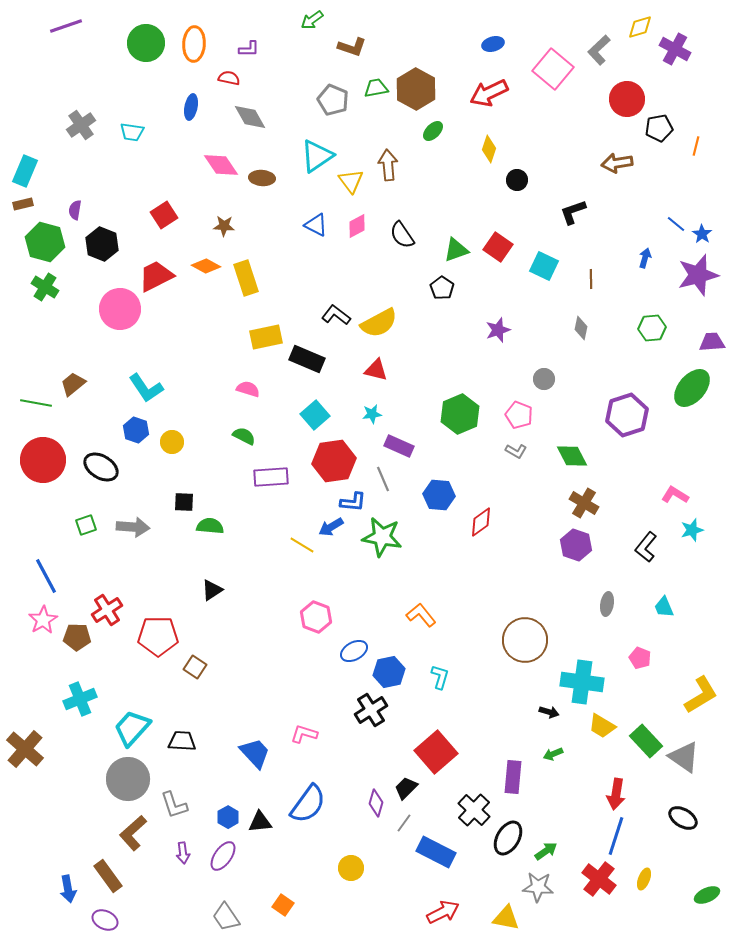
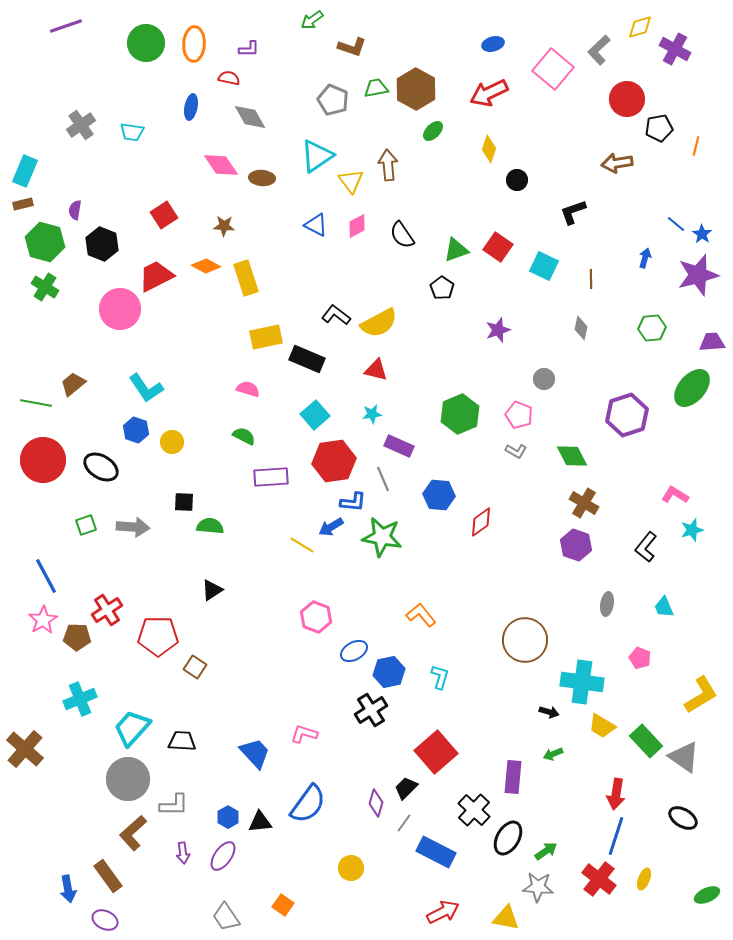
gray L-shape at (174, 805): rotated 72 degrees counterclockwise
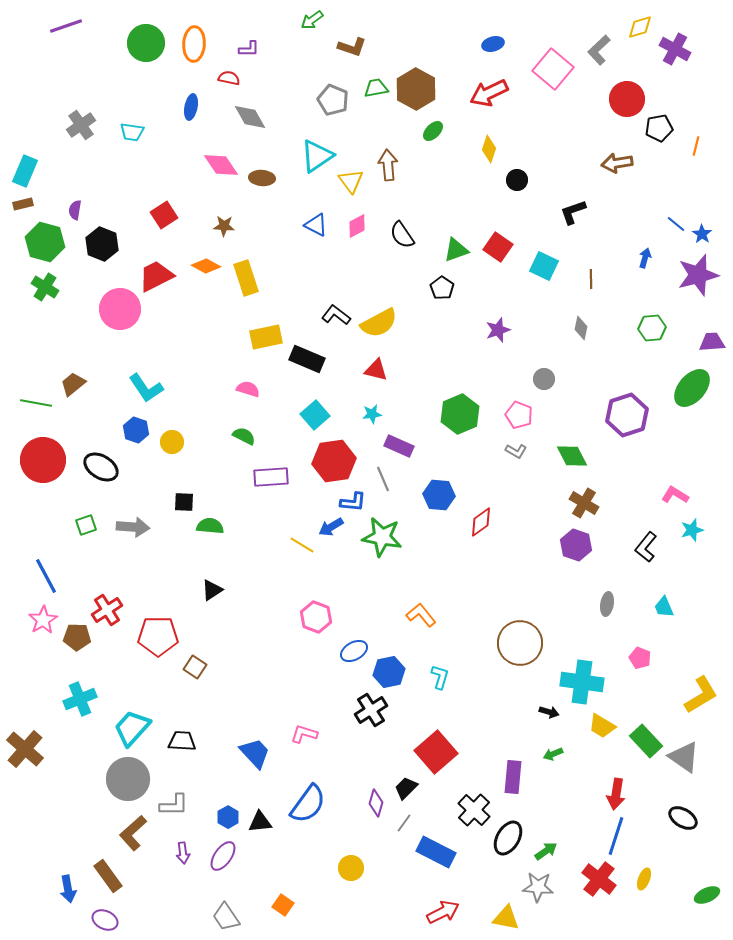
brown circle at (525, 640): moved 5 px left, 3 px down
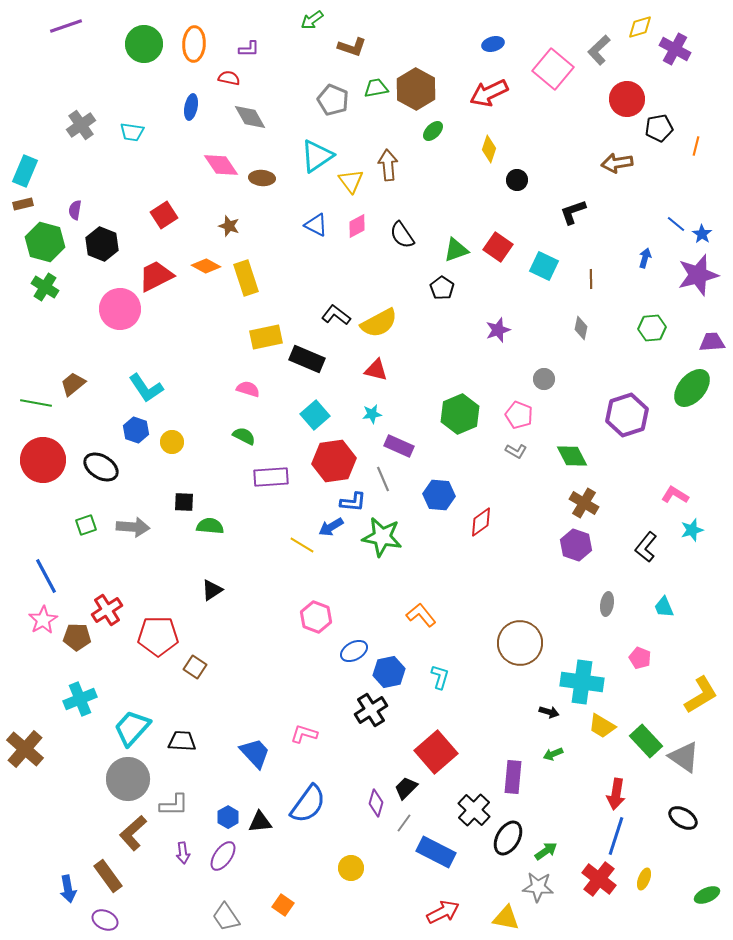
green circle at (146, 43): moved 2 px left, 1 px down
brown star at (224, 226): moved 5 px right; rotated 15 degrees clockwise
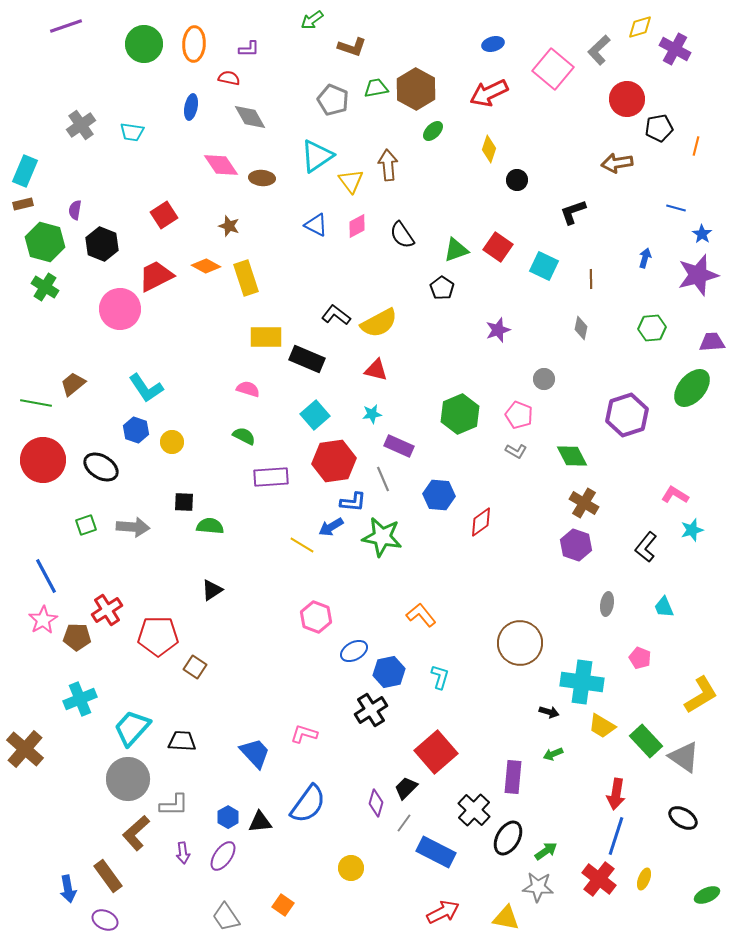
blue line at (676, 224): moved 16 px up; rotated 24 degrees counterclockwise
yellow rectangle at (266, 337): rotated 12 degrees clockwise
brown L-shape at (133, 833): moved 3 px right
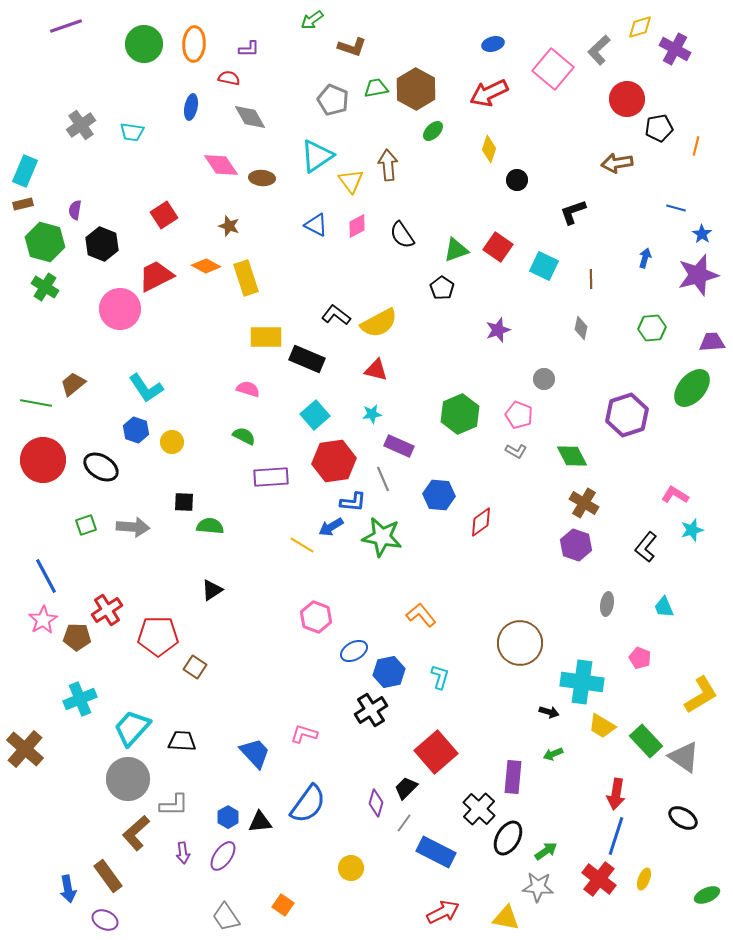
black cross at (474, 810): moved 5 px right, 1 px up
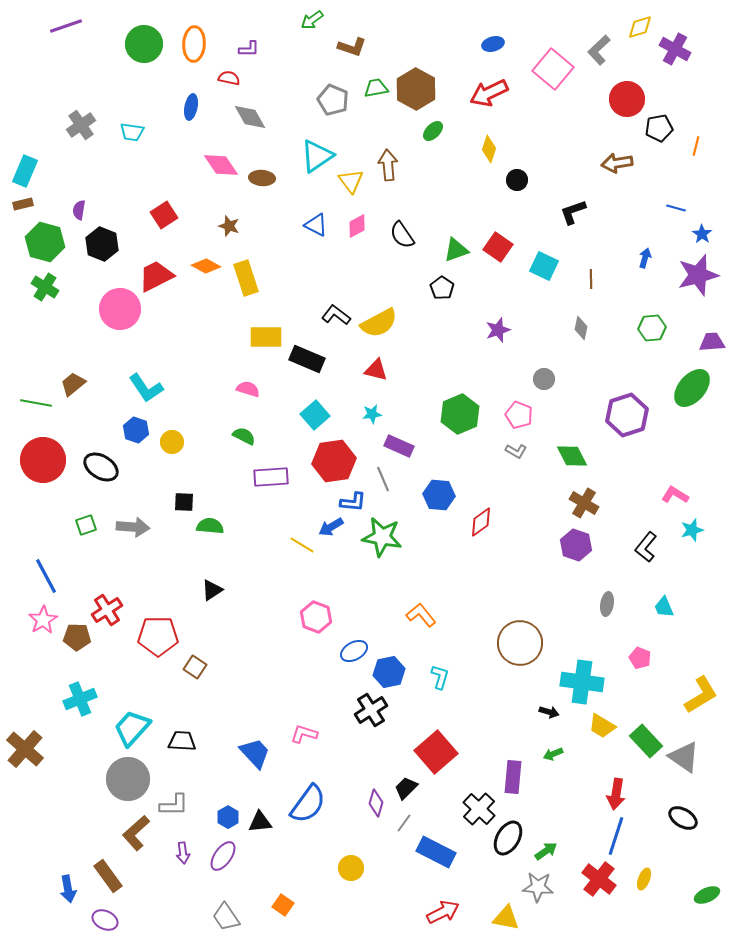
purple semicircle at (75, 210): moved 4 px right
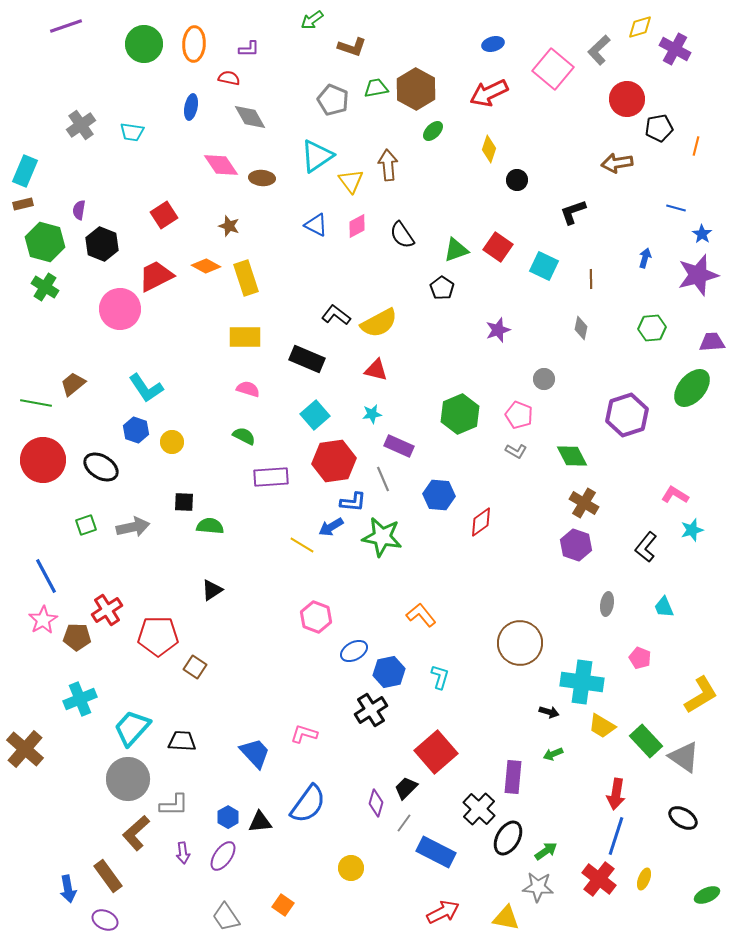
yellow rectangle at (266, 337): moved 21 px left
gray arrow at (133, 527): rotated 16 degrees counterclockwise
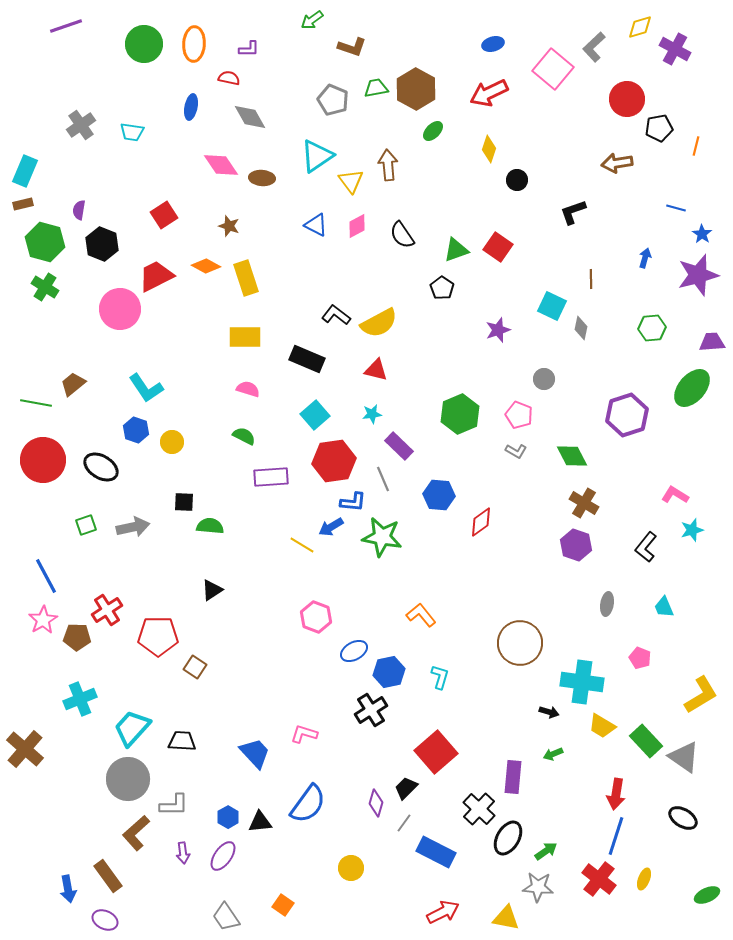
gray L-shape at (599, 50): moved 5 px left, 3 px up
cyan square at (544, 266): moved 8 px right, 40 px down
purple rectangle at (399, 446): rotated 20 degrees clockwise
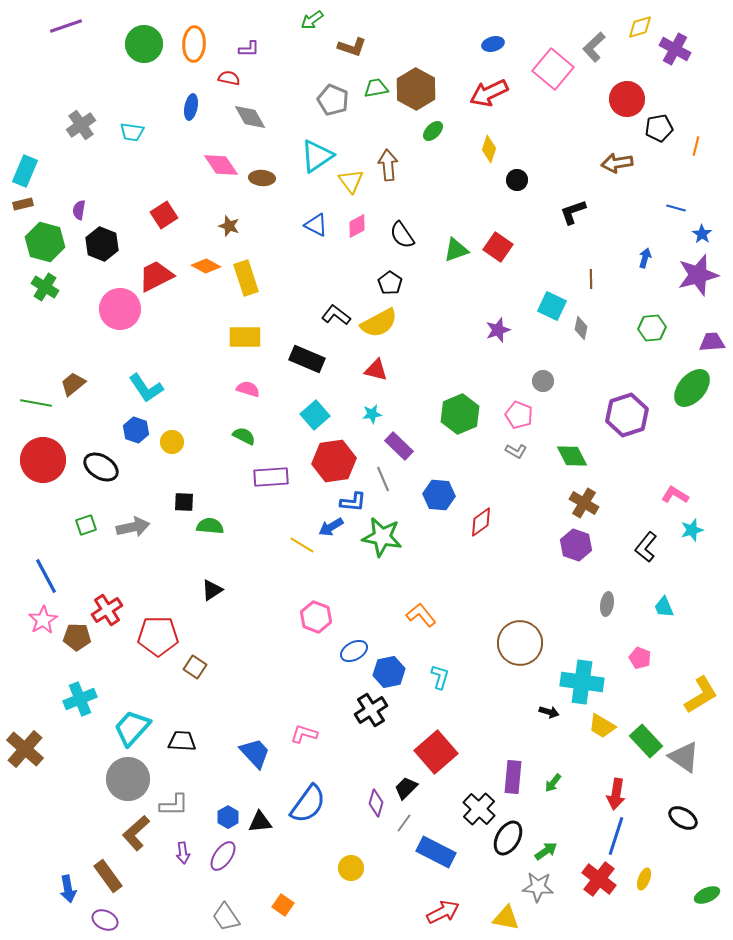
black pentagon at (442, 288): moved 52 px left, 5 px up
gray circle at (544, 379): moved 1 px left, 2 px down
green arrow at (553, 754): moved 29 px down; rotated 30 degrees counterclockwise
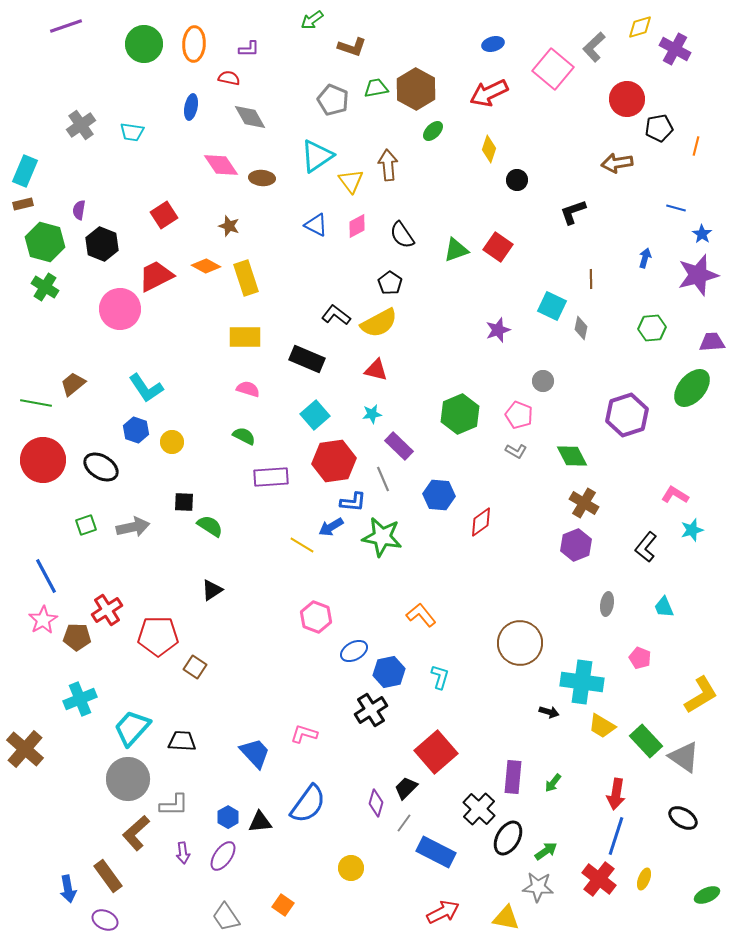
green semicircle at (210, 526): rotated 28 degrees clockwise
purple hexagon at (576, 545): rotated 20 degrees clockwise
